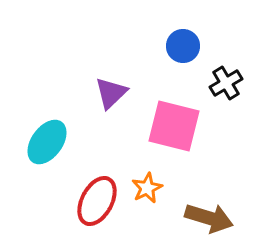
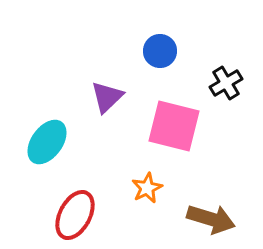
blue circle: moved 23 px left, 5 px down
purple triangle: moved 4 px left, 4 px down
red ellipse: moved 22 px left, 14 px down
brown arrow: moved 2 px right, 1 px down
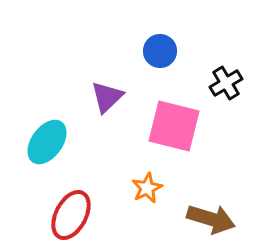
red ellipse: moved 4 px left
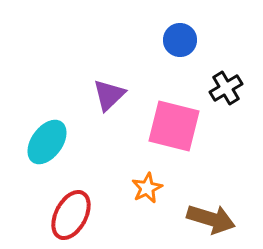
blue circle: moved 20 px right, 11 px up
black cross: moved 5 px down
purple triangle: moved 2 px right, 2 px up
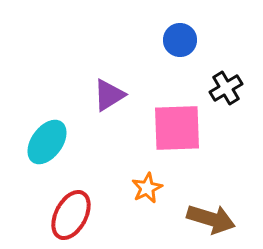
purple triangle: rotated 12 degrees clockwise
pink square: moved 3 px right, 2 px down; rotated 16 degrees counterclockwise
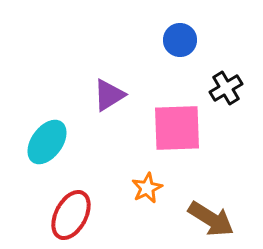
brown arrow: rotated 15 degrees clockwise
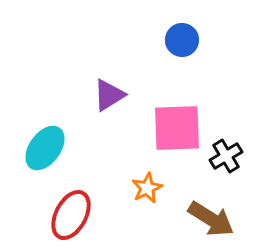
blue circle: moved 2 px right
black cross: moved 68 px down
cyan ellipse: moved 2 px left, 6 px down
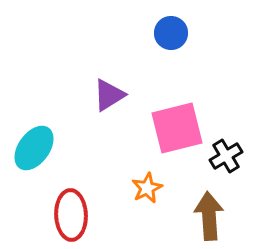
blue circle: moved 11 px left, 7 px up
pink square: rotated 12 degrees counterclockwise
cyan ellipse: moved 11 px left
red ellipse: rotated 30 degrees counterclockwise
brown arrow: moved 2 px left, 3 px up; rotated 126 degrees counterclockwise
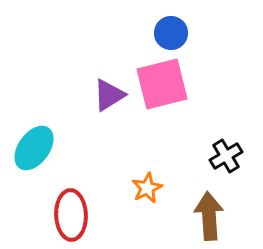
pink square: moved 15 px left, 44 px up
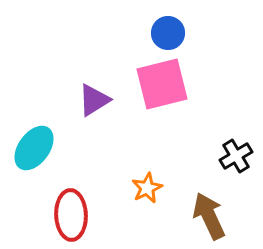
blue circle: moved 3 px left
purple triangle: moved 15 px left, 5 px down
black cross: moved 10 px right
brown arrow: rotated 21 degrees counterclockwise
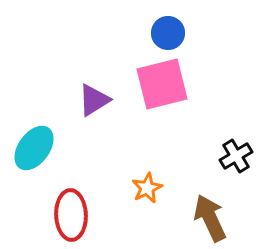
brown arrow: moved 1 px right, 2 px down
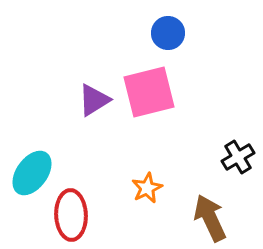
pink square: moved 13 px left, 8 px down
cyan ellipse: moved 2 px left, 25 px down
black cross: moved 2 px right, 1 px down
